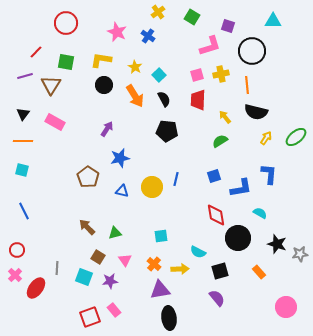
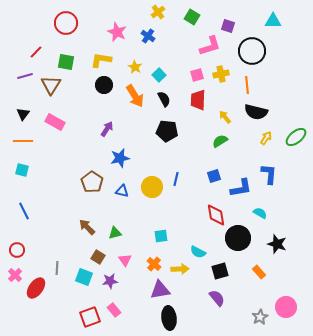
brown pentagon at (88, 177): moved 4 px right, 5 px down
gray star at (300, 254): moved 40 px left, 63 px down; rotated 21 degrees counterclockwise
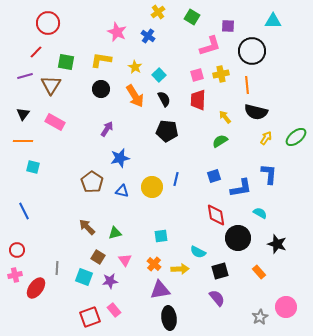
red circle at (66, 23): moved 18 px left
purple square at (228, 26): rotated 16 degrees counterclockwise
black circle at (104, 85): moved 3 px left, 4 px down
cyan square at (22, 170): moved 11 px right, 3 px up
pink cross at (15, 275): rotated 32 degrees clockwise
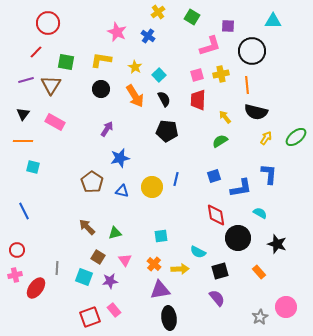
purple line at (25, 76): moved 1 px right, 4 px down
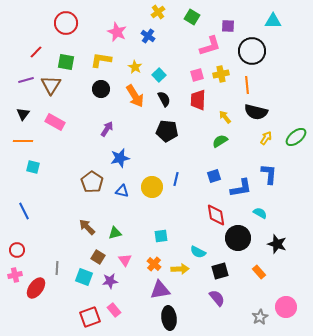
red circle at (48, 23): moved 18 px right
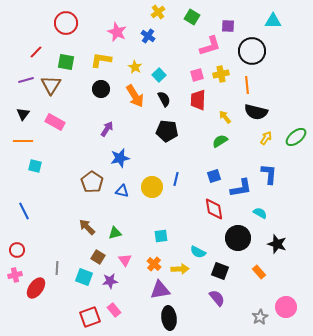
cyan square at (33, 167): moved 2 px right, 1 px up
red diamond at (216, 215): moved 2 px left, 6 px up
black square at (220, 271): rotated 36 degrees clockwise
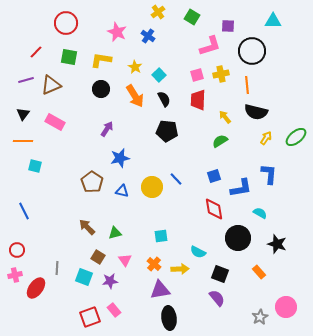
green square at (66, 62): moved 3 px right, 5 px up
brown triangle at (51, 85): rotated 35 degrees clockwise
blue line at (176, 179): rotated 56 degrees counterclockwise
black square at (220, 271): moved 3 px down
